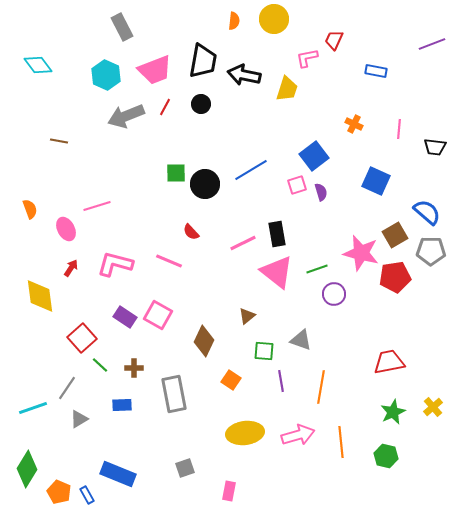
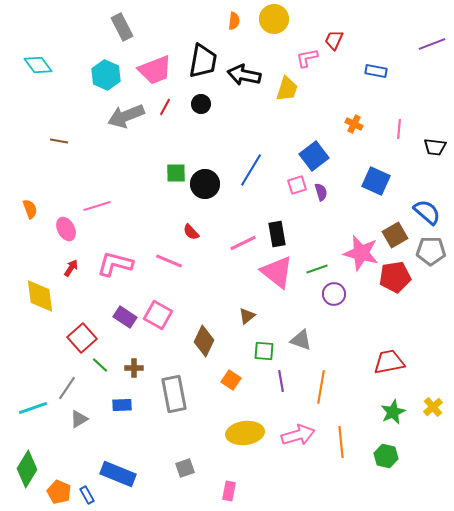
blue line at (251, 170): rotated 28 degrees counterclockwise
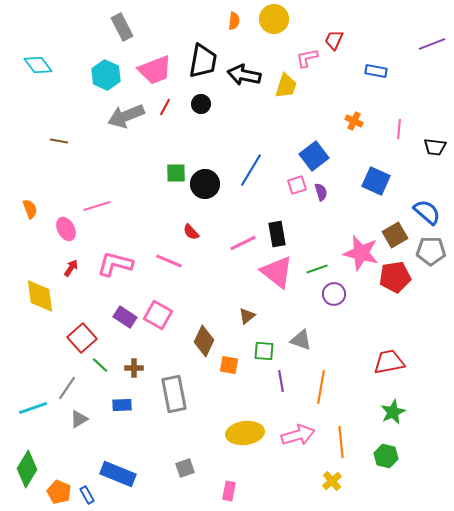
yellow trapezoid at (287, 89): moved 1 px left, 3 px up
orange cross at (354, 124): moved 3 px up
orange square at (231, 380): moved 2 px left, 15 px up; rotated 24 degrees counterclockwise
yellow cross at (433, 407): moved 101 px left, 74 px down
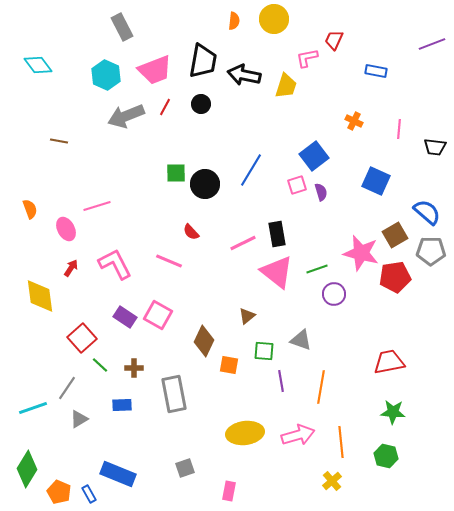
pink L-shape at (115, 264): rotated 48 degrees clockwise
green star at (393, 412): rotated 30 degrees clockwise
blue rectangle at (87, 495): moved 2 px right, 1 px up
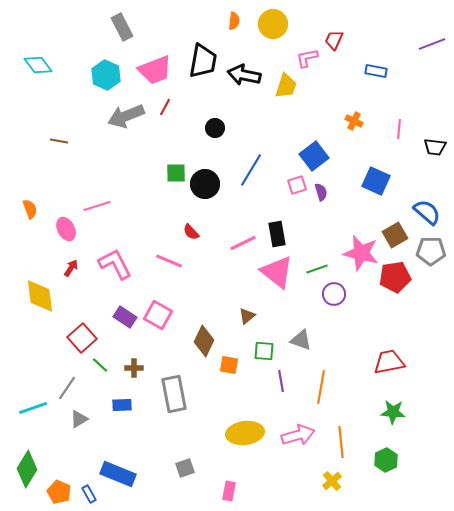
yellow circle at (274, 19): moved 1 px left, 5 px down
black circle at (201, 104): moved 14 px right, 24 px down
green hexagon at (386, 456): moved 4 px down; rotated 20 degrees clockwise
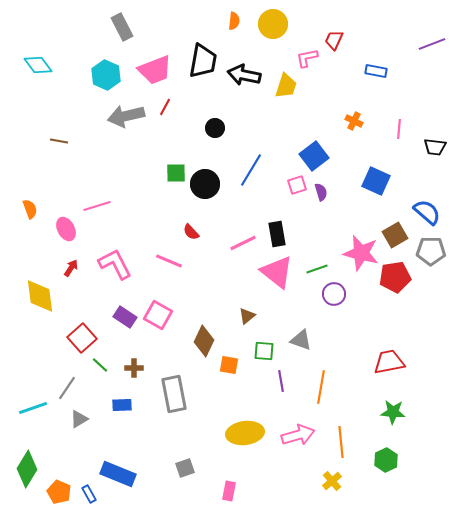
gray arrow at (126, 116): rotated 9 degrees clockwise
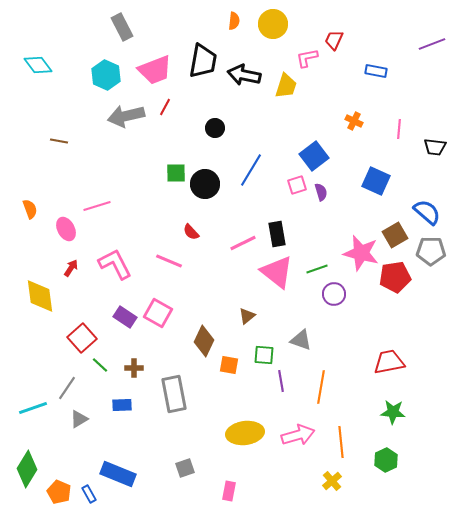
pink square at (158, 315): moved 2 px up
green square at (264, 351): moved 4 px down
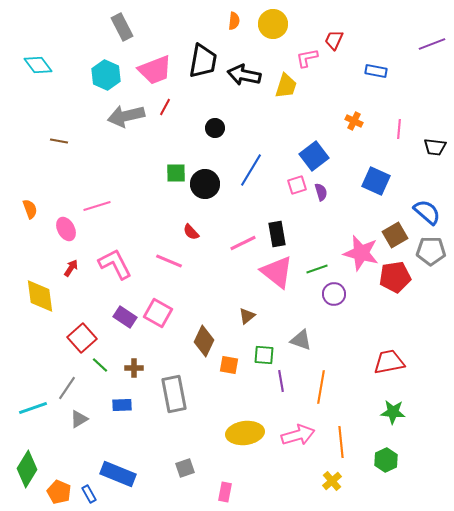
pink rectangle at (229, 491): moved 4 px left, 1 px down
